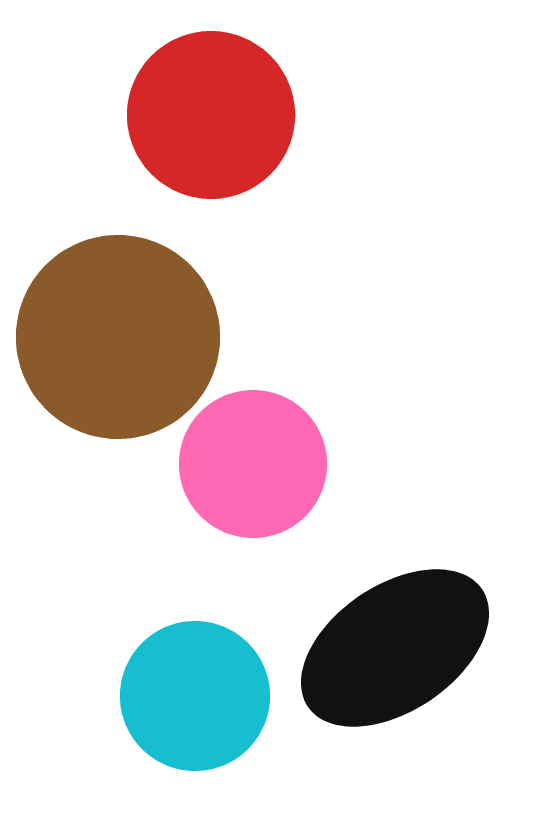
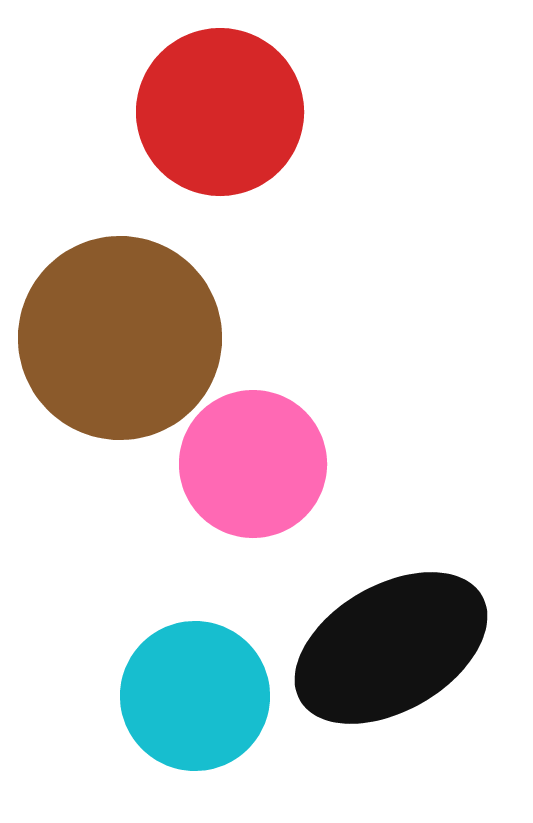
red circle: moved 9 px right, 3 px up
brown circle: moved 2 px right, 1 px down
black ellipse: moved 4 px left; rotated 4 degrees clockwise
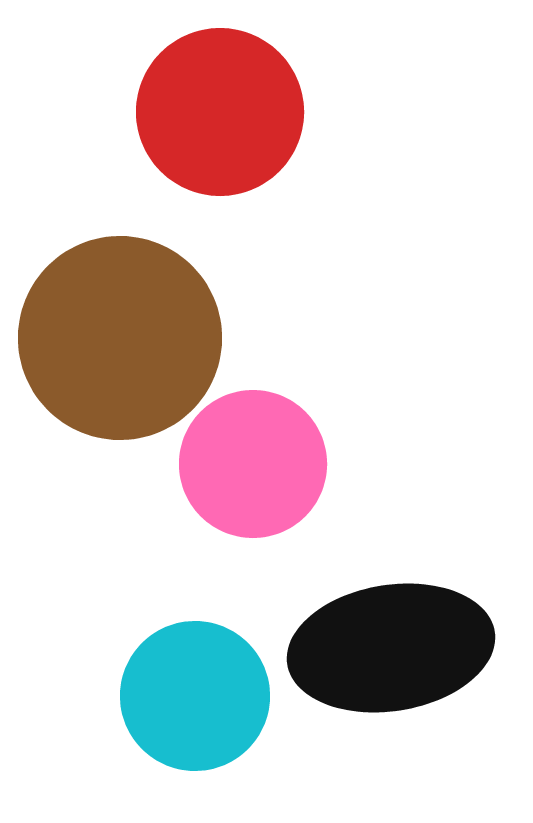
black ellipse: rotated 21 degrees clockwise
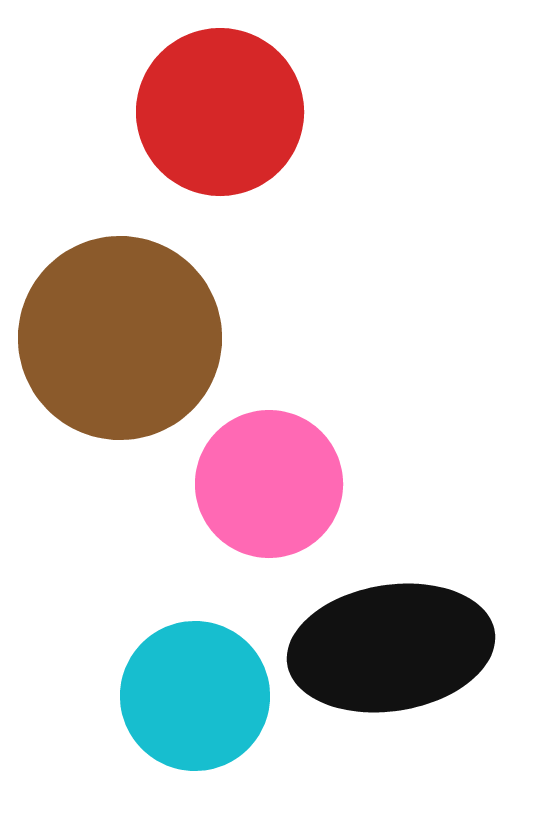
pink circle: moved 16 px right, 20 px down
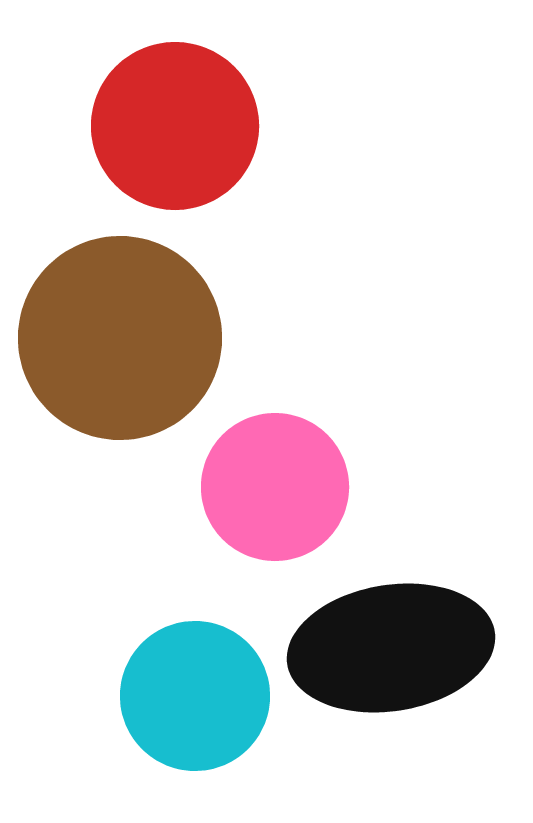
red circle: moved 45 px left, 14 px down
pink circle: moved 6 px right, 3 px down
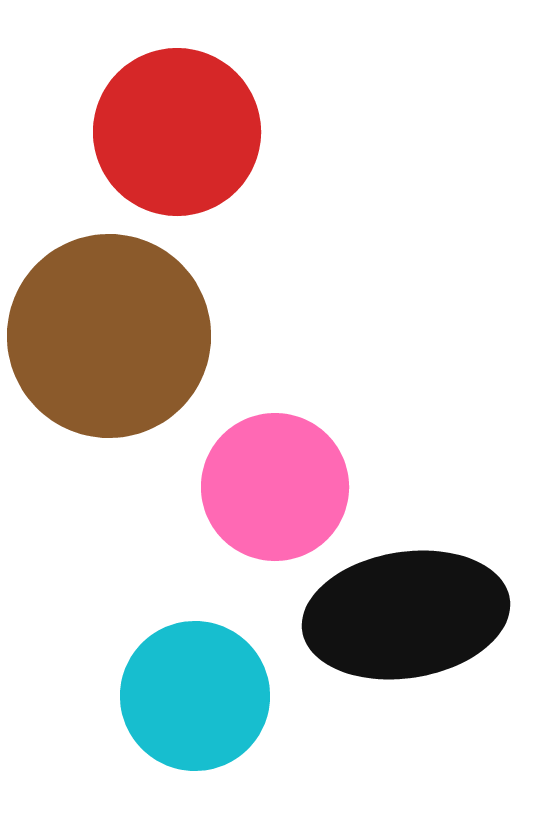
red circle: moved 2 px right, 6 px down
brown circle: moved 11 px left, 2 px up
black ellipse: moved 15 px right, 33 px up
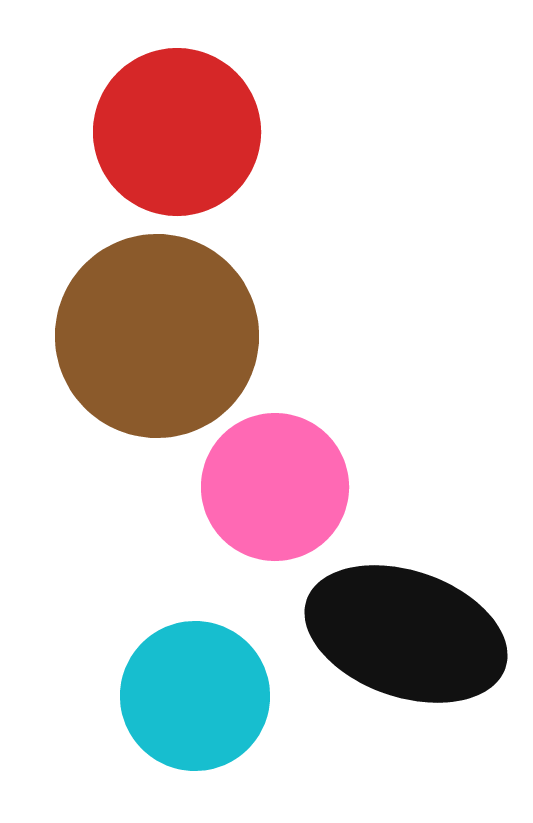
brown circle: moved 48 px right
black ellipse: moved 19 px down; rotated 28 degrees clockwise
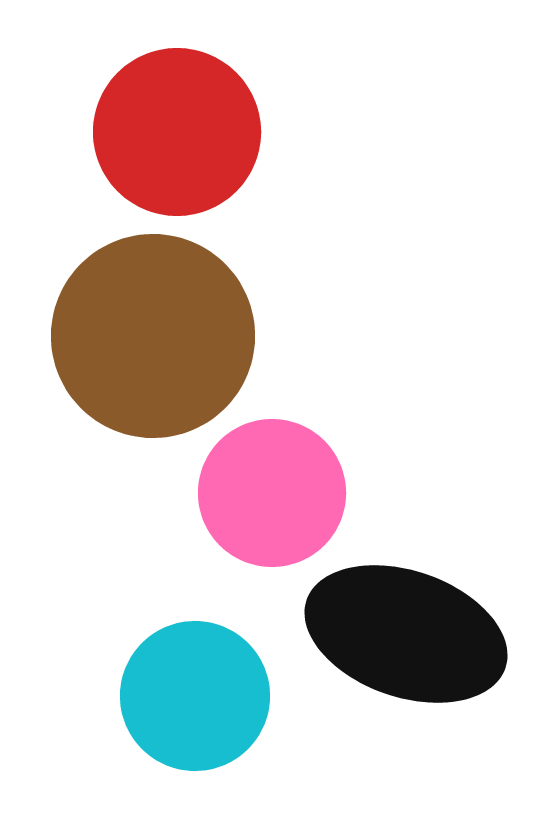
brown circle: moved 4 px left
pink circle: moved 3 px left, 6 px down
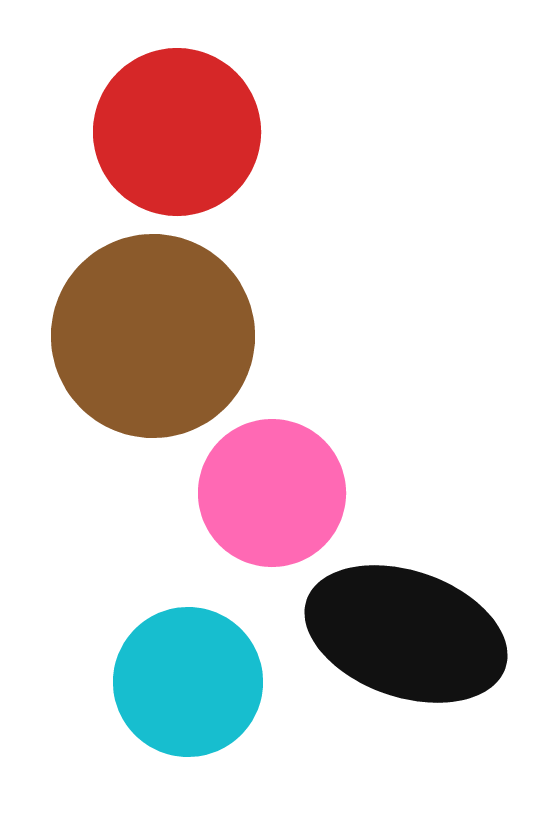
cyan circle: moved 7 px left, 14 px up
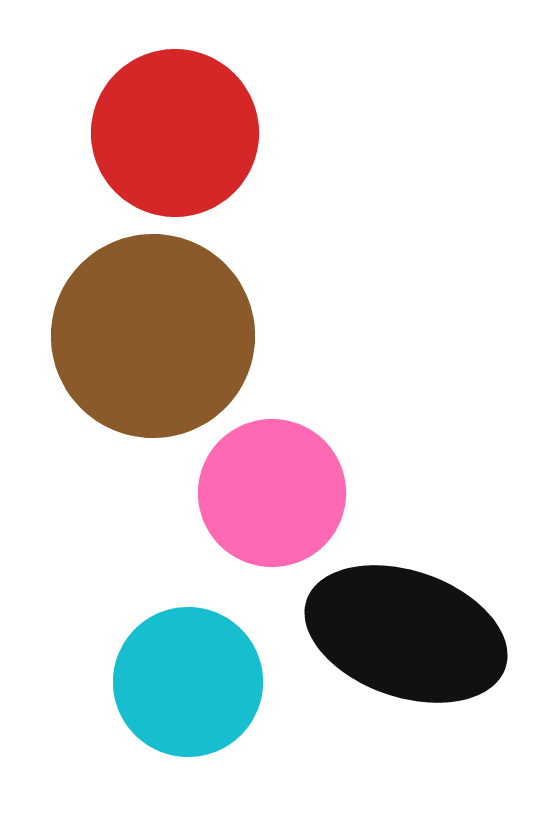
red circle: moved 2 px left, 1 px down
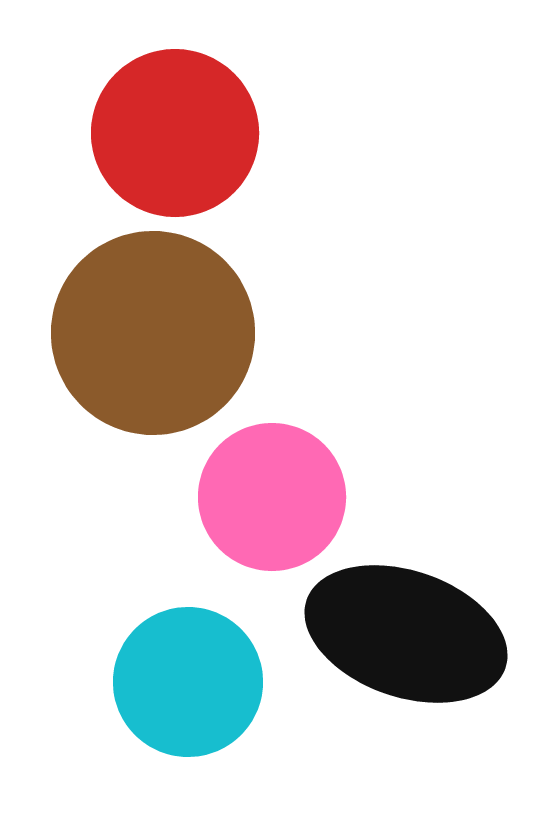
brown circle: moved 3 px up
pink circle: moved 4 px down
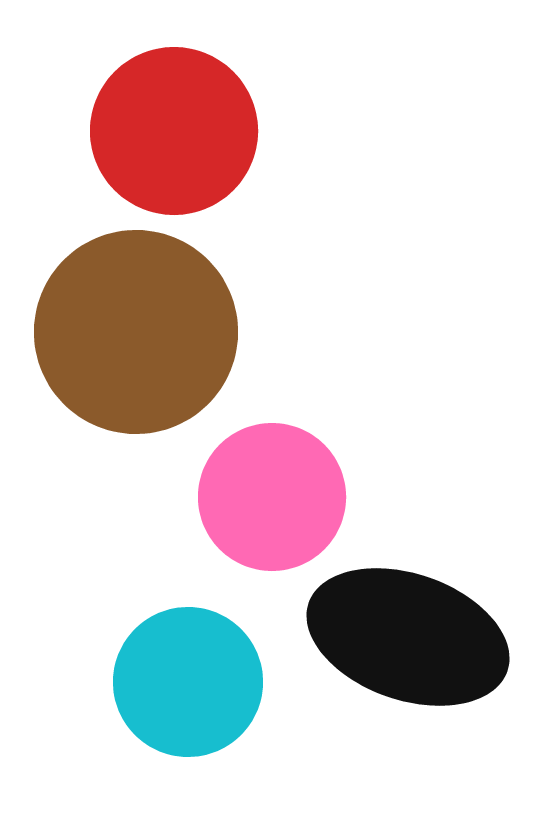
red circle: moved 1 px left, 2 px up
brown circle: moved 17 px left, 1 px up
black ellipse: moved 2 px right, 3 px down
